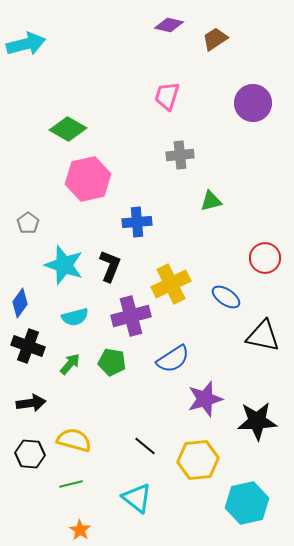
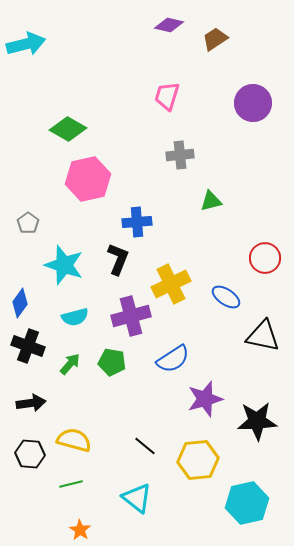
black L-shape: moved 8 px right, 7 px up
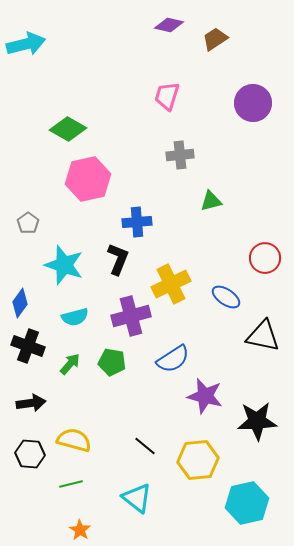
purple star: moved 3 px up; rotated 30 degrees clockwise
